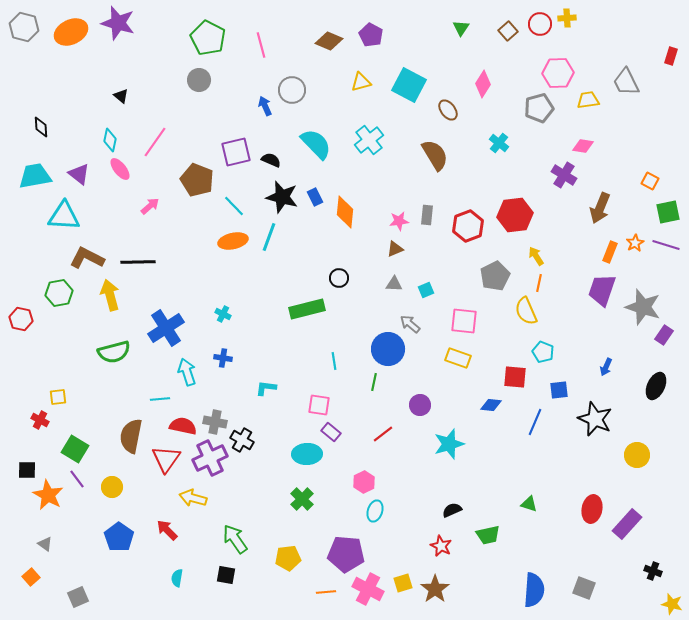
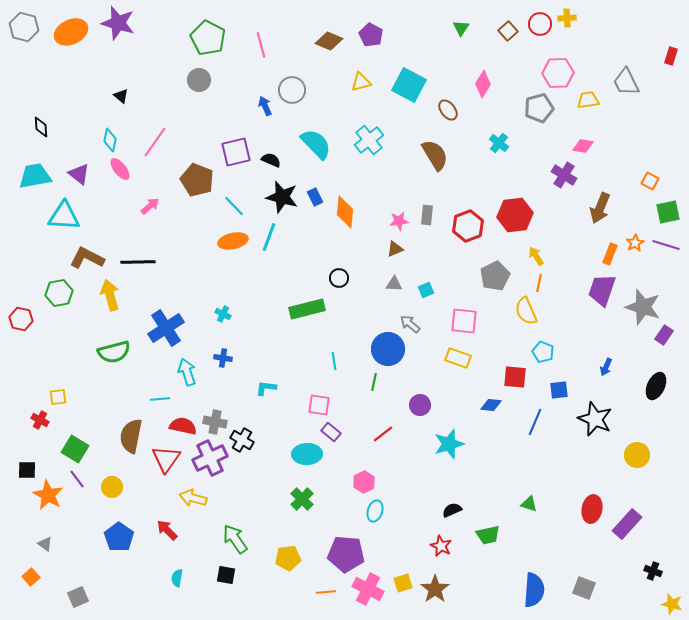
orange rectangle at (610, 252): moved 2 px down
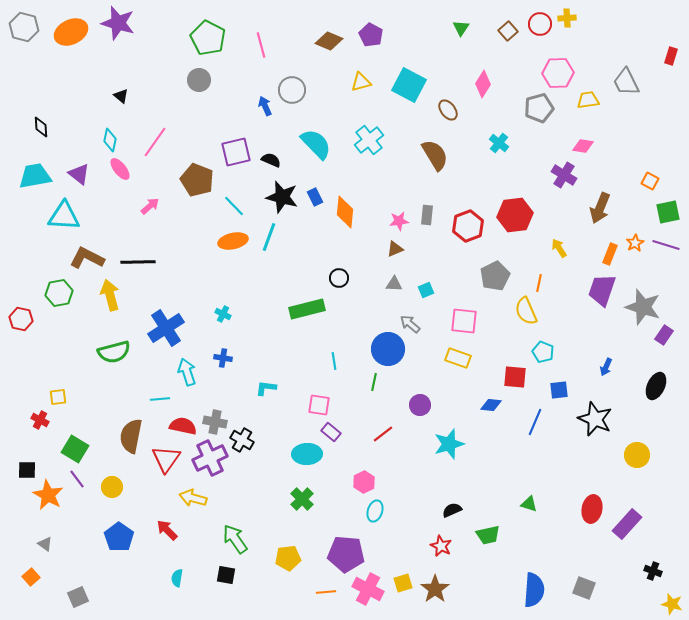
yellow arrow at (536, 256): moved 23 px right, 8 px up
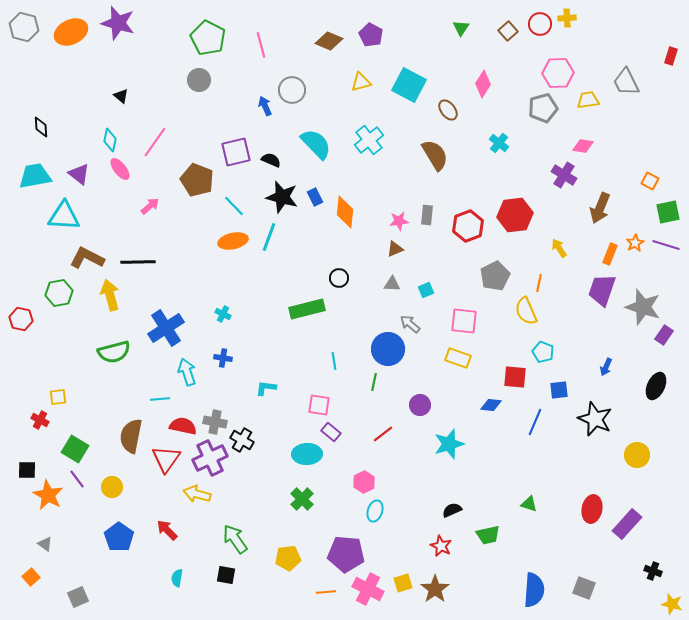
gray pentagon at (539, 108): moved 4 px right
gray triangle at (394, 284): moved 2 px left
yellow arrow at (193, 498): moved 4 px right, 4 px up
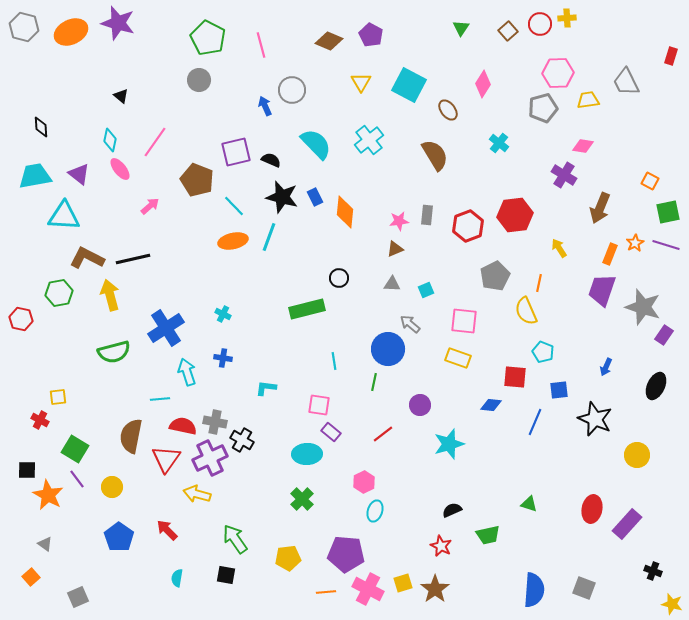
yellow triangle at (361, 82): rotated 45 degrees counterclockwise
black line at (138, 262): moved 5 px left, 3 px up; rotated 12 degrees counterclockwise
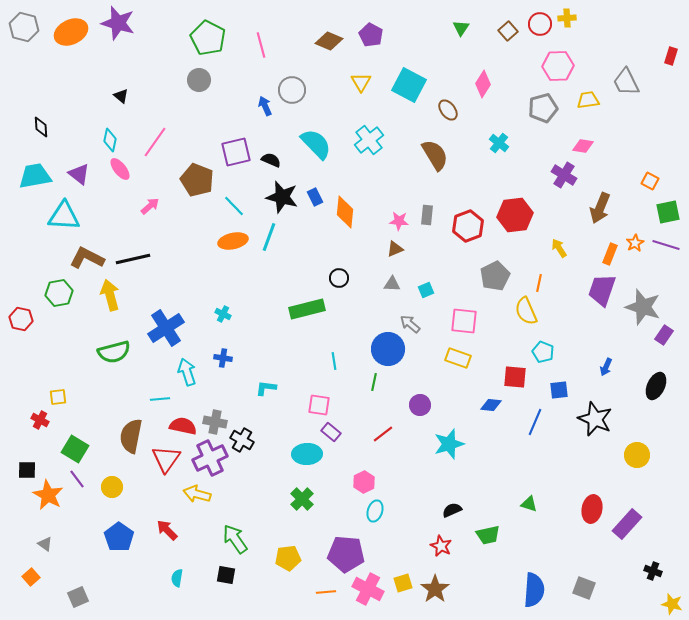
pink hexagon at (558, 73): moved 7 px up
pink star at (399, 221): rotated 12 degrees clockwise
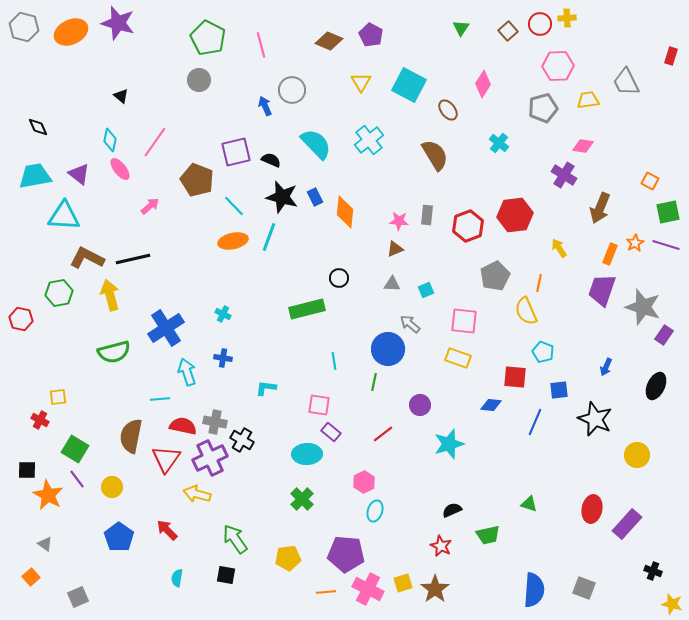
black diamond at (41, 127): moved 3 px left; rotated 20 degrees counterclockwise
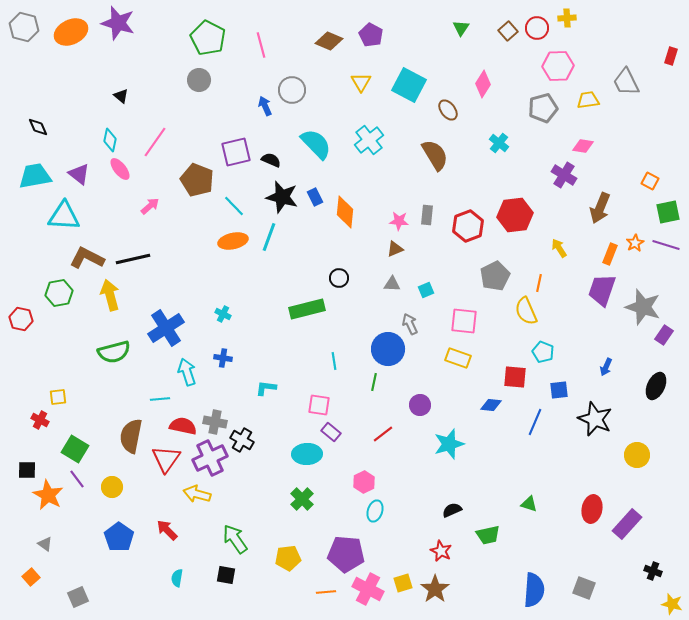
red circle at (540, 24): moved 3 px left, 4 px down
gray arrow at (410, 324): rotated 25 degrees clockwise
red star at (441, 546): moved 5 px down
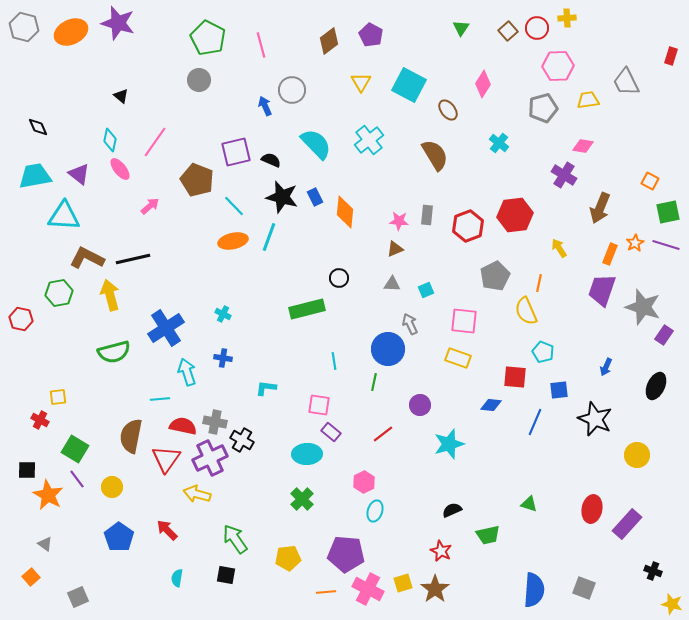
brown diamond at (329, 41): rotated 60 degrees counterclockwise
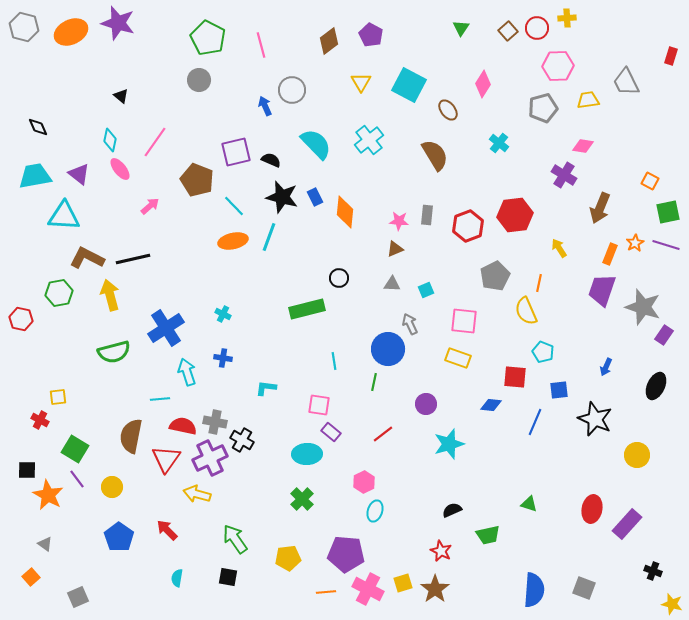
purple circle at (420, 405): moved 6 px right, 1 px up
black square at (226, 575): moved 2 px right, 2 px down
